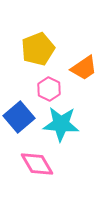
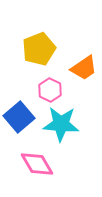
yellow pentagon: moved 1 px right
pink hexagon: moved 1 px right, 1 px down
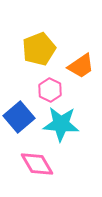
orange trapezoid: moved 3 px left, 2 px up
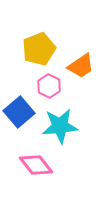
pink hexagon: moved 1 px left, 4 px up
blue square: moved 5 px up
cyan star: moved 1 px left, 2 px down; rotated 9 degrees counterclockwise
pink diamond: moved 1 px left, 1 px down; rotated 8 degrees counterclockwise
